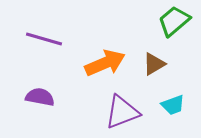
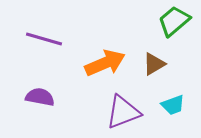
purple triangle: moved 1 px right
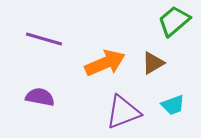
brown triangle: moved 1 px left, 1 px up
